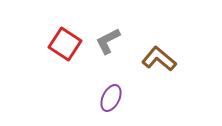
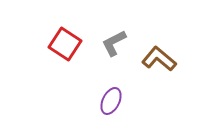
gray L-shape: moved 6 px right, 2 px down
purple ellipse: moved 3 px down
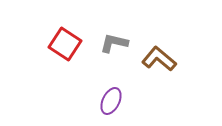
gray L-shape: rotated 40 degrees clockwise
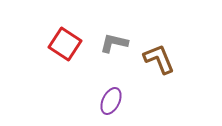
brown L-shape: rotated 28 degrees clockwise
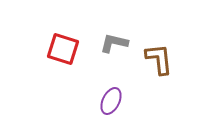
red square: moved 2 px left, 5 px down; rotated 16 degrees counterclockwise
brown L-shape: rotated 16 degrees clockwise
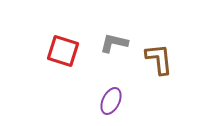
red square: moved 2 px down
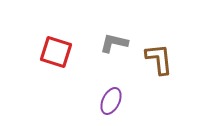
red square: moved 7 px left, 1 px down
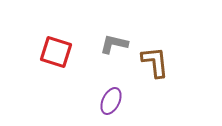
gray L-shape: moved 1 px down
brown L-shape: moved 4 px left, 3 px down
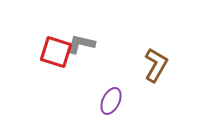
gray L-shape: moved 33 px left
brown L-shape: moved 1 px right, 3 px down; rotated 36 degrees clockwise
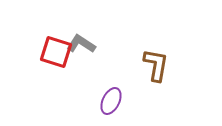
gray L-shape: rotated 20 degrees clockwise
brown L-shape: rotated 20 degrees counterclockwise
